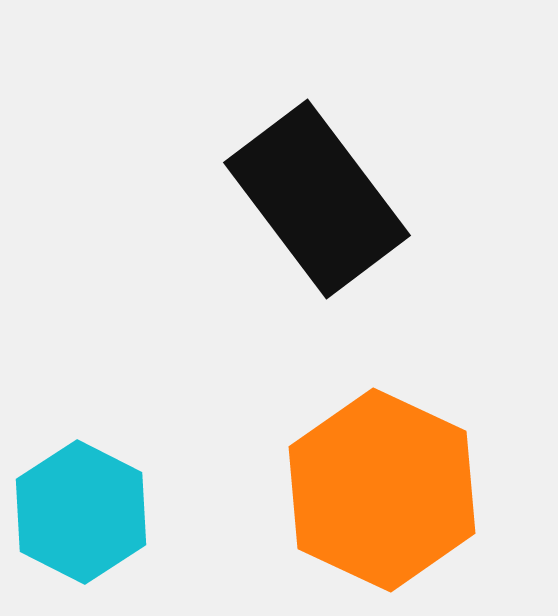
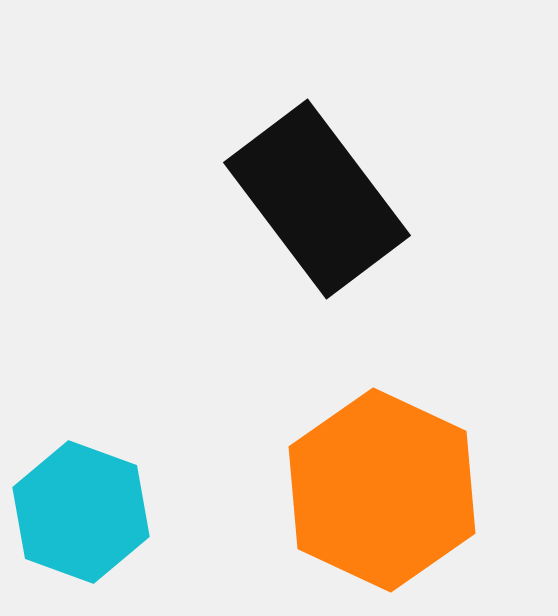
cyan hexagon: rotated 7 degrees counterclockwise
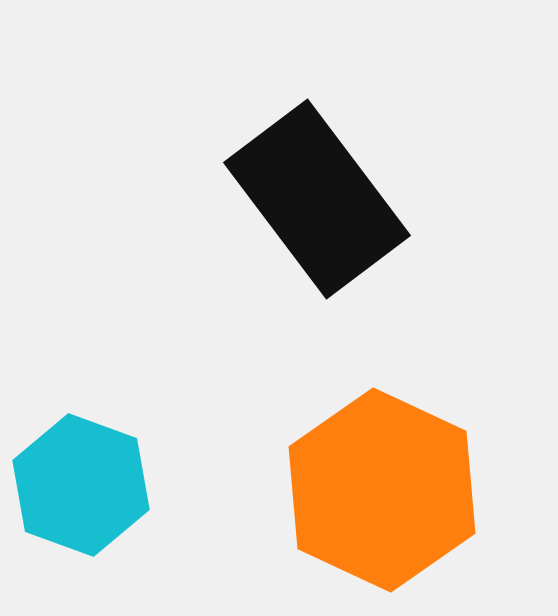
cyan hexagon: moved 27 px up
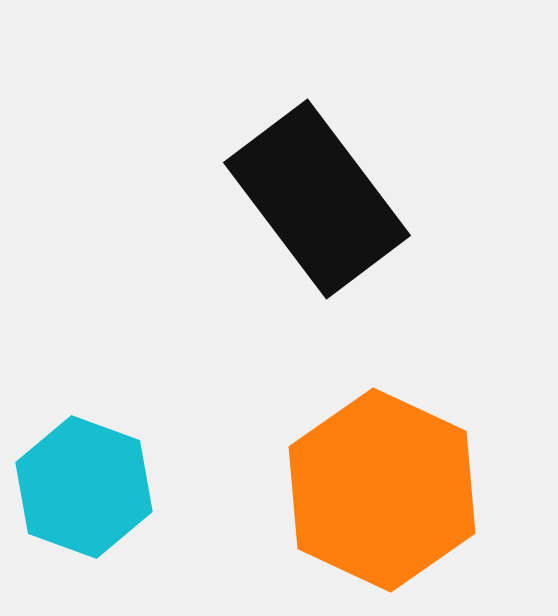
cyan hexagon: moved 3 px right, 2 px down
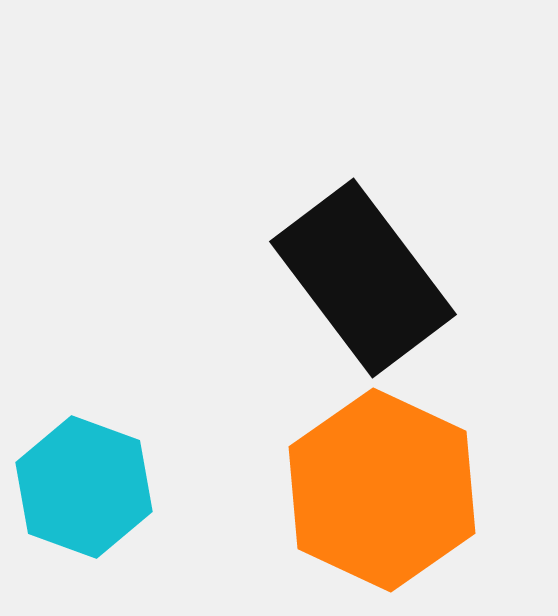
black rectangle: moved 46 px right, 79 px down
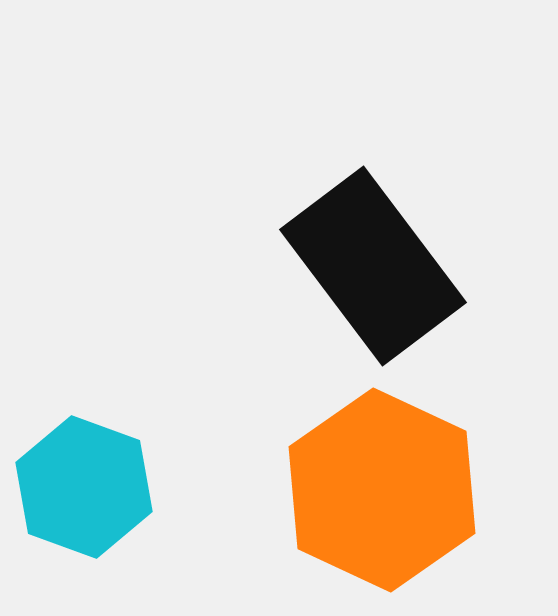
black rectangle: moved 10 px right, 12 px up
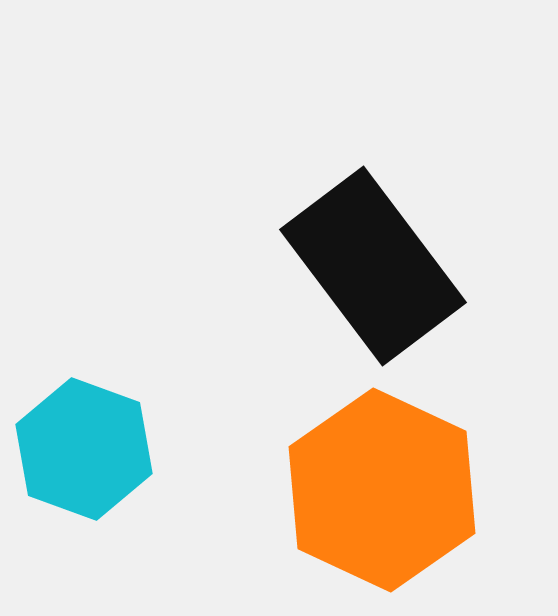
cyan hexagon: moved 38 px up
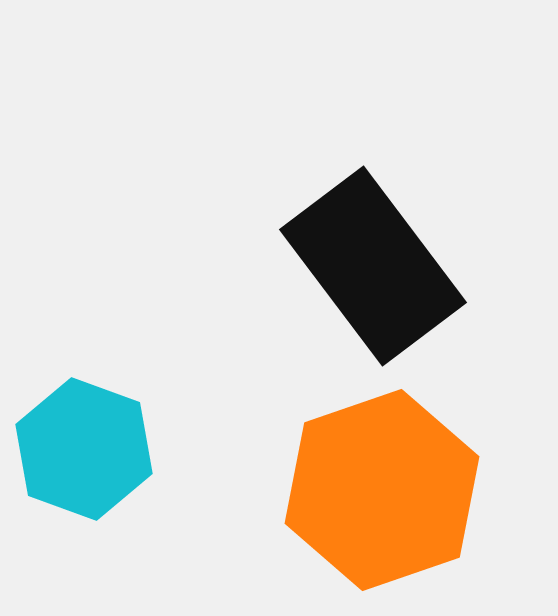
orange hexagon: rotated 16 degrees clockwise
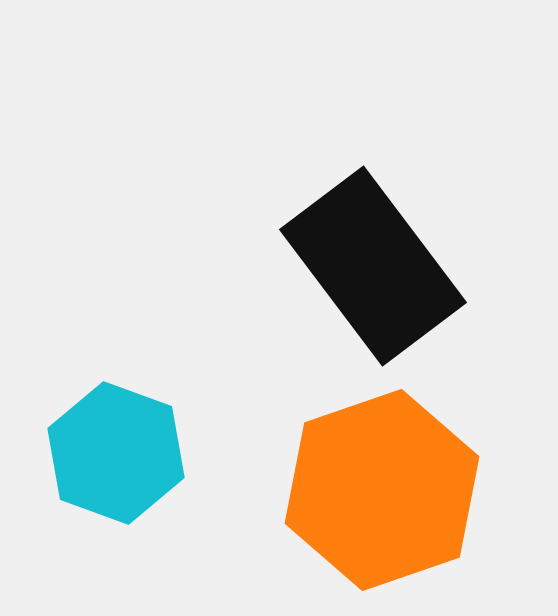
cyan hexagon: moved 32 px right, 4 px down
